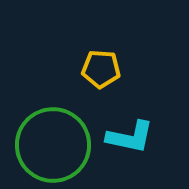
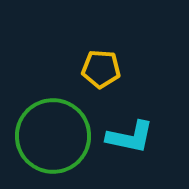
green circle: moved 9 px up
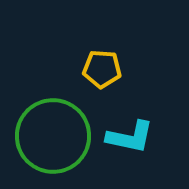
yellow pentagon: moved 1 px right
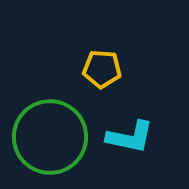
green circle: moved 3 px left, 1 px down
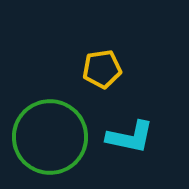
yellow pentagon: rotated 12 degrees counterclockwise
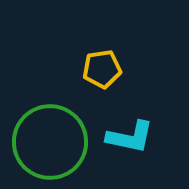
green circle: moved 5 px down
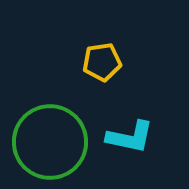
yellow pentagon: moved 7 px up
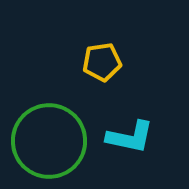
green circle: moved 1 px left, 1 px up
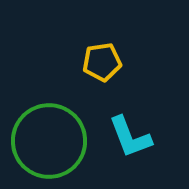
cyan L-shape: rotated 57 degrees clockwise
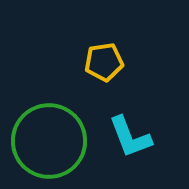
yellow pentagon: moved 2 px right
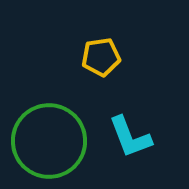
yellow pentagon: moved 3 px left, 5 px up
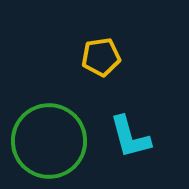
cyan L-shape: rotated 6 degrees clockwise
